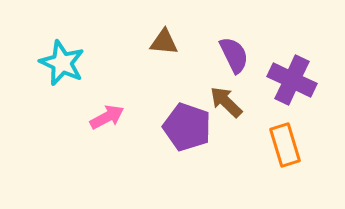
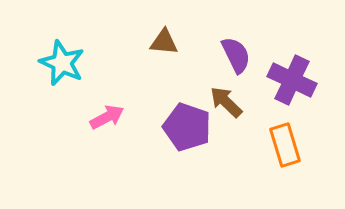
purple semicircle: moved 2 px right
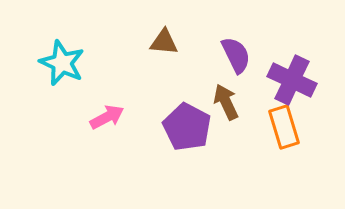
brown arrow: rotated 21 degrees clockwise
purple pentagon: rotated 9 degrees clockwise
orange rectangle: moved 1 px left, 18 px up
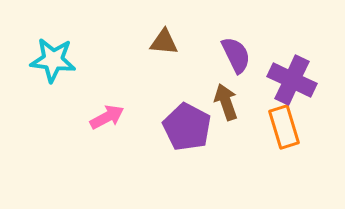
cyan star: moved 9 px left, 3 px up; rotated 18 degrees counterclockwise
brown arrow: rotated 6 degrees clockwise
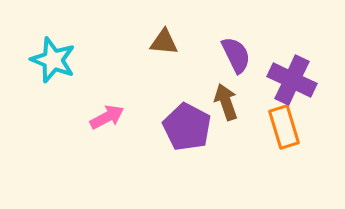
cyan star: rotated 15 degrees clockwise
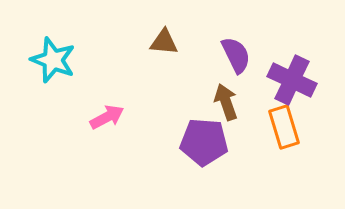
purple pentagon: moved 17 px right, 15 px down; rotated 24 degrees counterclockwise
